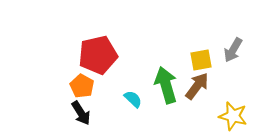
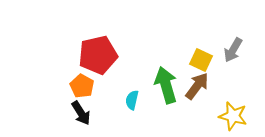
yellow square: rotated 35 degrees clockwise
cyan semicircle: moved 1 px left, 1 px down; rotated 120 degrees counterclockwise
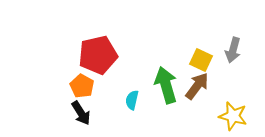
gray arrow: rotated 15 degrees counterclockwise
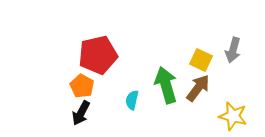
brown arrow: moved 1 px right, 2 px down
black arrow: rotated 60 degrees clockwise
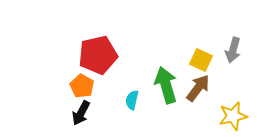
yellow star: rotated 28 degrees counterclockwise
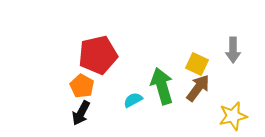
gray arrow: rotated 15 degrees counterclockwise
yellow square: moved 4 px left, 4 px down
green arrow: moved 4 px left, 1 px down
cyan semicircle: moved 1 px right; rotated 48 degrees clockwise
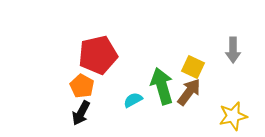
yellow square: moved 4 px left, 3 px down
brown arrow: moved 9 px left, 4 px down
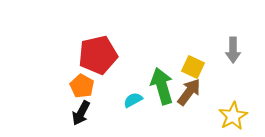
yellow star: rotated 16 degrees counterclockwise
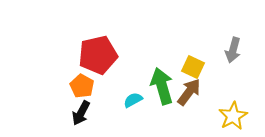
gray arrow: rotated 15 degrees clockwise
